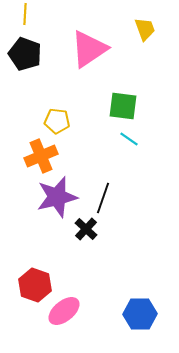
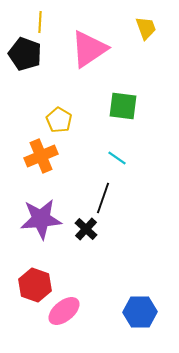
yellow line: moved 15 px right, 8 px down
yellow trapezoid: moved 1 px right, 1 px up
yellow pentagon: moved 2 px right, 1 px up; rotated 25 degrees clockwise
cyan line: moved 12 px left, 19 px down
purple star: moved 16 px left, 22 px down; rotated 9 degrees clockwise
blue hexagon: moved 2 px up
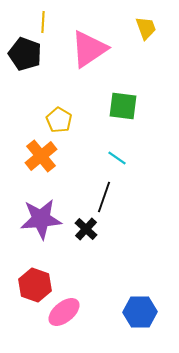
yellow line: moved 3 px right
orange cross: rotated 16 degrees counterclockwise
black line: moved 1 px right, 1 px up
pink ellipse: moved 1 px down
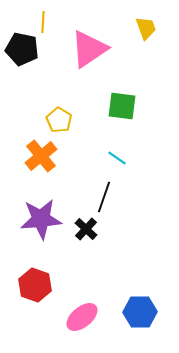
black pentagon: moved 3 px left, 5 px up; rotated 8 degrees counterclockwise
green square: moved 1 px left
pink ellipse: moved 18 px right, 5 px down
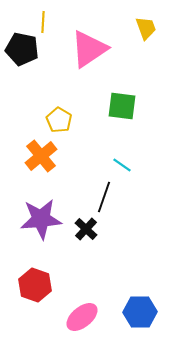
cyan line: moved 5 px right, 7 px down
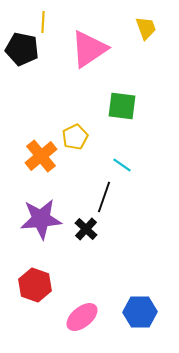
yellow pentagon: moved 16 px right, 17 px down; rotated 15 degrees clockwise
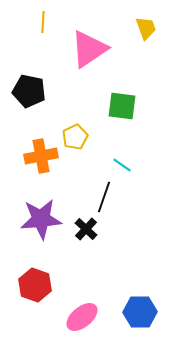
black pentagon: moved 7 px right, 42 px down
orange cross: rotated 28 degrees clockwise
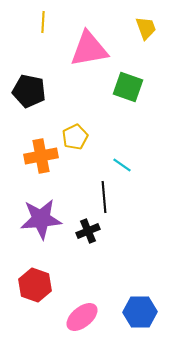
pink triangle: rotated 24 degrees clockwise
green square: moved 6 px right, 19 px up; rotated 12 degrees clockwise
black line: rotated 24 degrees counterclockwise
black cross: moved 2 px right, 2 px down; rotated 25 degrees clockwise
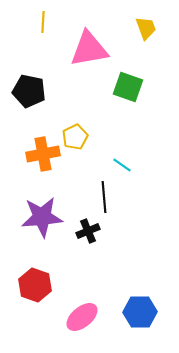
orange cross: moved 2 px right, 2 px up
purple star: moved 1 px right, 2 px up
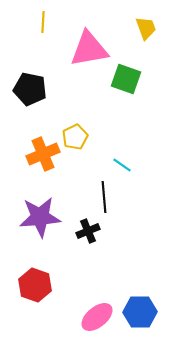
green square: moved 2 px left, 8 px up
black pentagon: moved 1 px right, 2 px up
orange cross: rotated 12 degrees counterclockwise
purple star: moved 2 px left
pink ellipse: moved 15 px right
